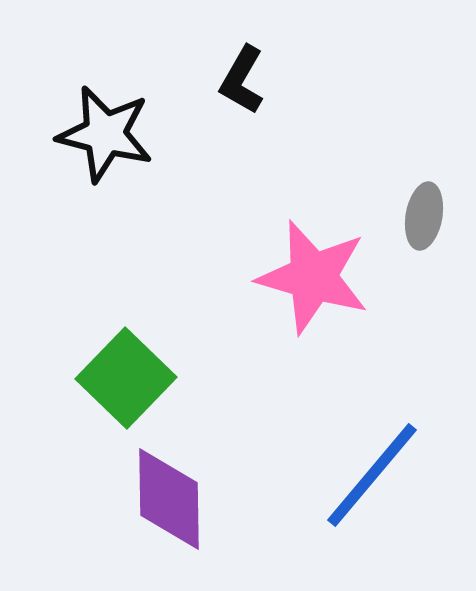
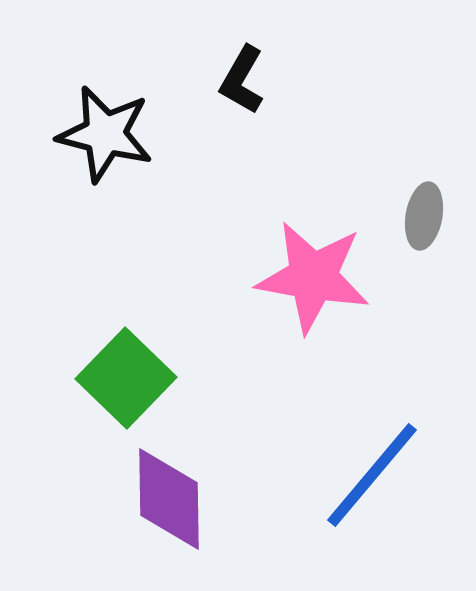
pink star: rotated 6 degrees counterclockwise
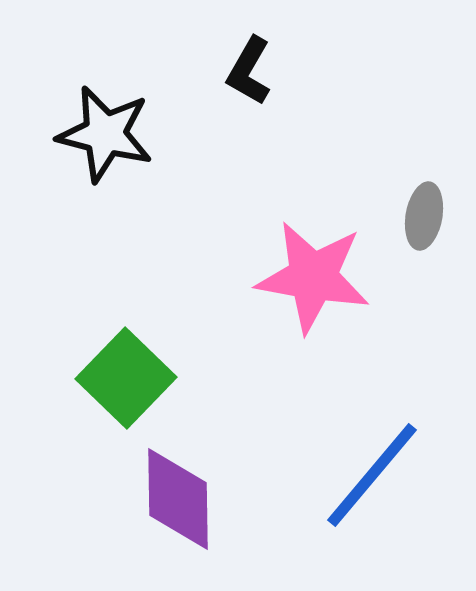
black L-shape: moved 7 px right, 9 px up
purple diamond: moved 9 px right
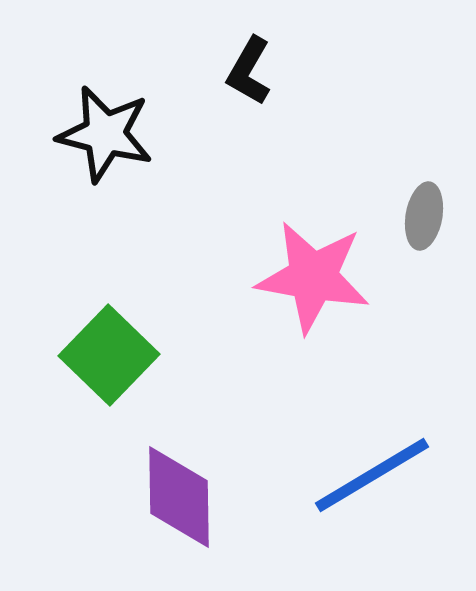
green square: moved 17 px left, 23 px up
blue line: rotated 19 degrees clockwise
purple diamond: moved 1 px right, 2 px up
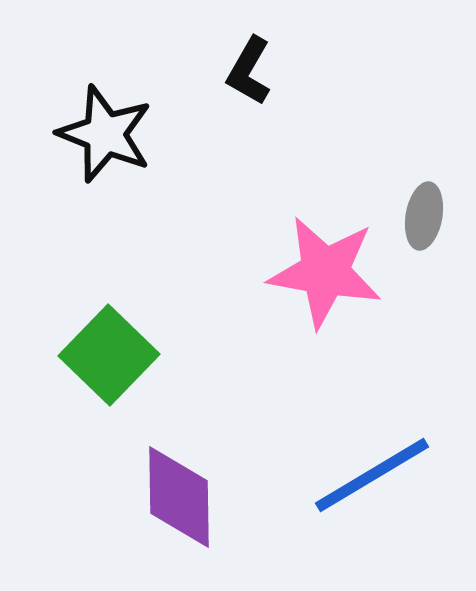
black star: rotated 8 degrees clockwise
pink star: moved 12 px right, 5 px up
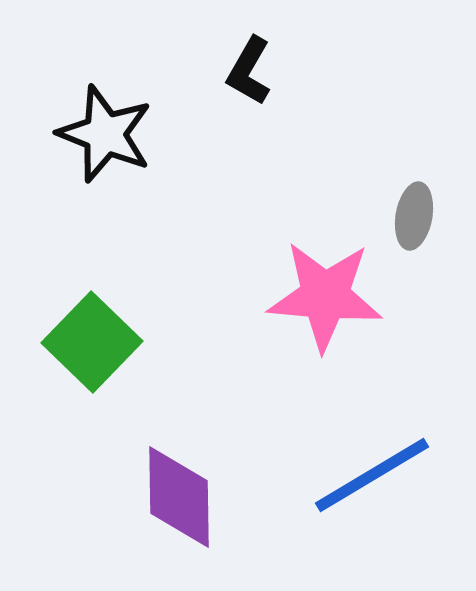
gray ellipse: moved 10 px left
pink star: moved 24 px down; rotated 5 degrees counterclockwise
green square: moved 17 px left, 13 px up
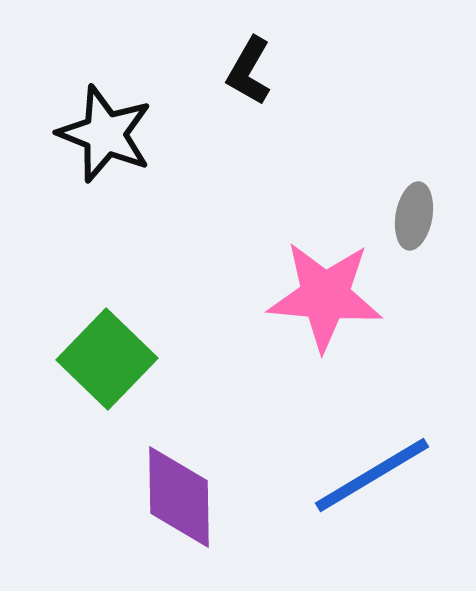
green square: moved 15 px right, 17 px down
